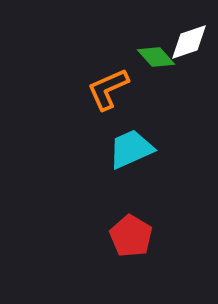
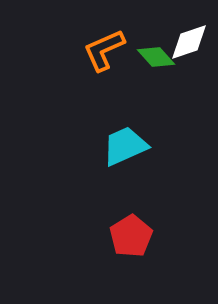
orange L-shape: moved 4 px left, 39 px up
cyan trapezoid: moved 6 px left, 3 px up
red pentagon: rotated 9 degrees clockwise
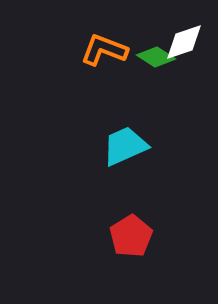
white diamond: moved 5 px left
orange L-shape: rotated 45 degrees clockwise
green diamond: rotated 15 degrees counterclockwise
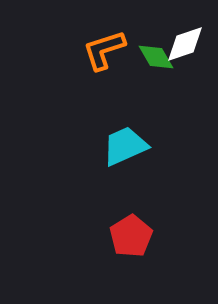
white diamond: moved 1 px right, 2 px down
orange L-shape: rotated 39 degrees counterclockwise
green diamond: rotated 27 degrees clockwise
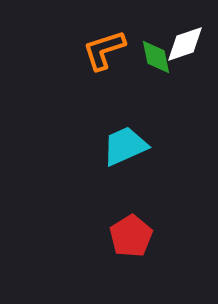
green diamond: rotated 18 degrees clockwise
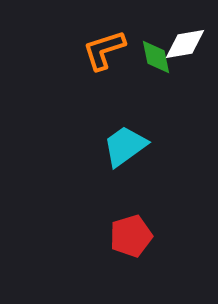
white diamond: rotated 9 degrees clockwise
cyan trapezoid: rotated 12 degrees counterclockwise
red pentagon: rotated 15 degrees clockwise
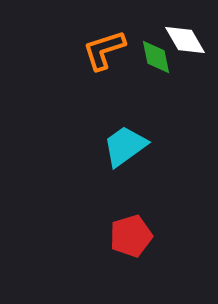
white diamond: moved 4 px up; rotated 69 degrees clockwise
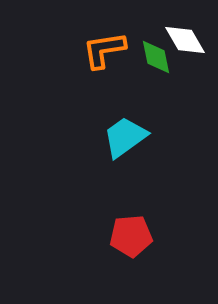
orange L-shape: rotated 9 degrees clockwise
cyan trapezoid: moved 9 px up
red pentagon: rotated 12 degrees clockwise
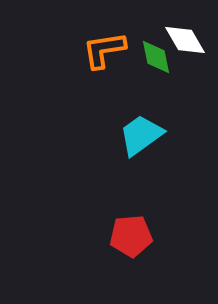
cyan trapezoid: moved 16 px right, 2 px up
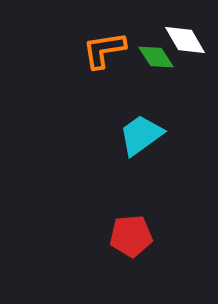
green diamond: rotated 21 degrees counterclockwise
